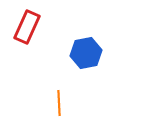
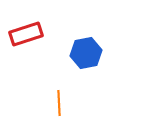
red rectangle: moved 1 px left, 7 px down; rotated 48 degrees clockwise
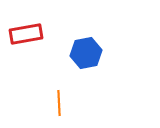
red rectangle: rotated 8 degrees clockwise
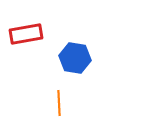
blue hexagon: moved 11 px left, 5 px down; rotated 20 degrees clockwise
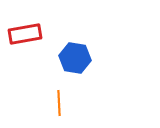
red rectangle: moved 1 px left
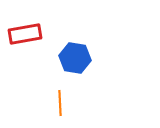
orange line: moved 1 px right
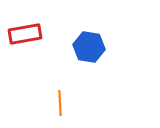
blue hexagon: moved 14 px right, 11 px up
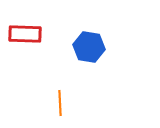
red rectangle: rotated 12 degrees clockwise
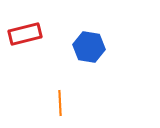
red rectangle: rotated 16 degrees counterclockwise
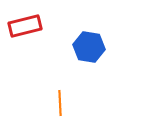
red rectangle: moved 8 px up
